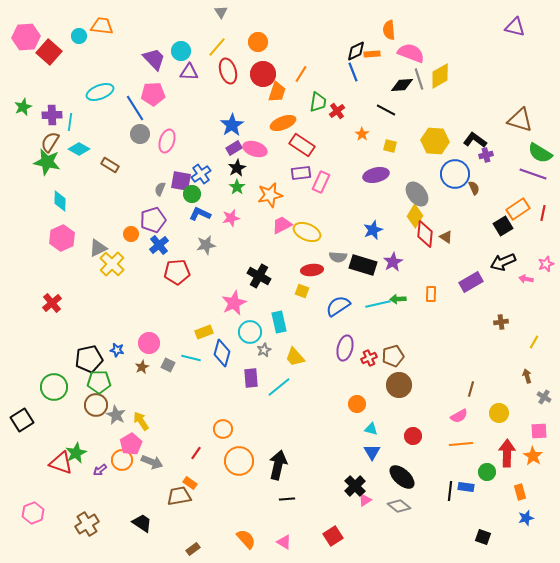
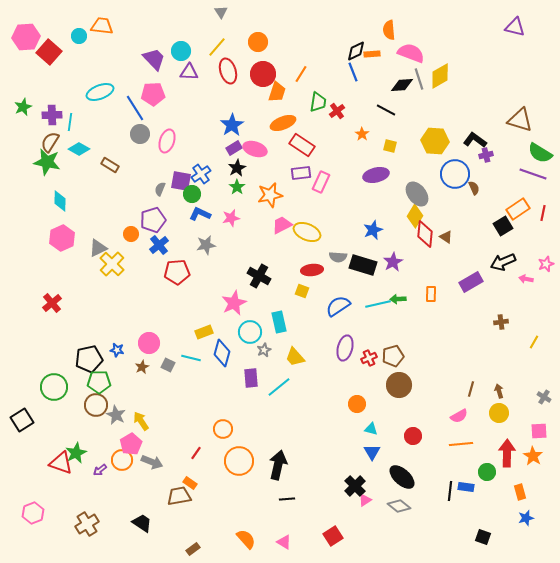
brown arrow at (527, 376): moved 28 px left, 15 px down
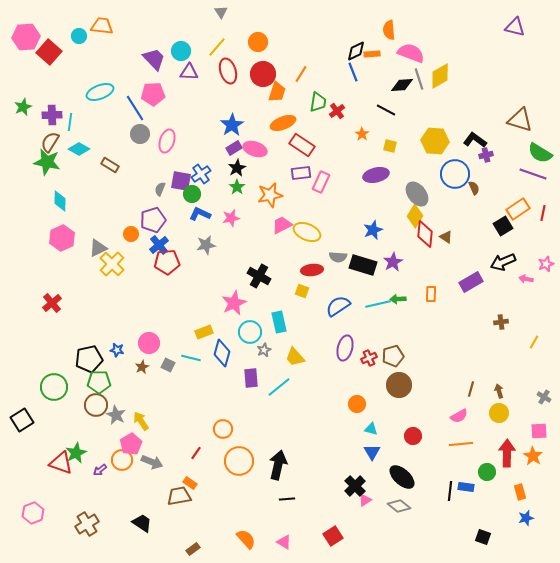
red pentagon at (177, 272): moved 10 px left, 10 px up
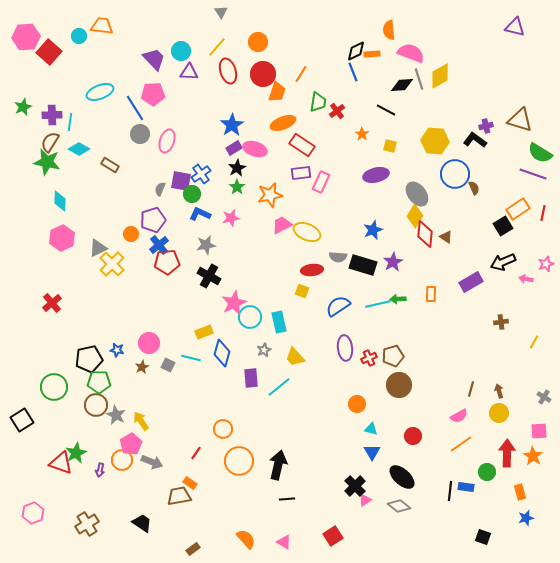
purple cross at (486, 155): moved 29 px up
black cross at (259, 276): moved 50 px left
cyan circle at (250, 332): moved 15 px up
purple ellipse at (345, 348): rotated 20 degrees counterclockwise
orange line at (461, 444): rotated 30 degrees counterclockwise
purple arrow at (100, 470): rotated 40 degrees counterclockwise
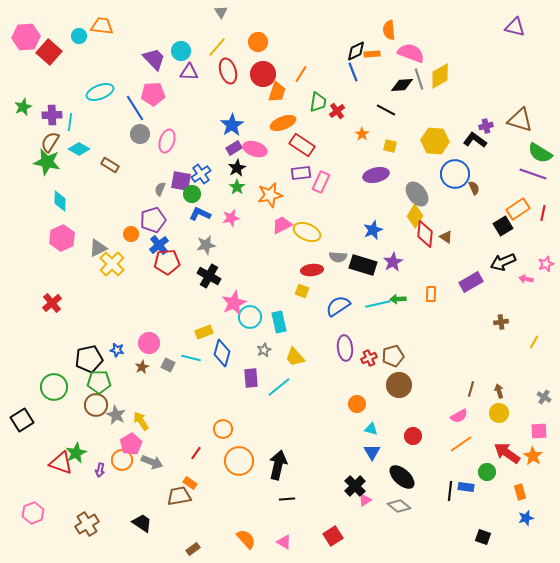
red arrow at (507, 453): rotated 56 degrees counterclockwise
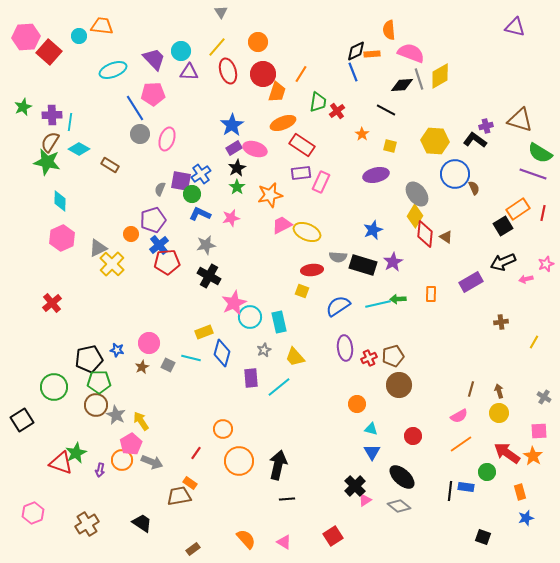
cyan ellipse at (100, 92): moved 13 px right, 22 px up
pink ellipse at (167, 141): moved 2 px up
pink arrow at (526, 279): rotated 24 degrees counterclockwise
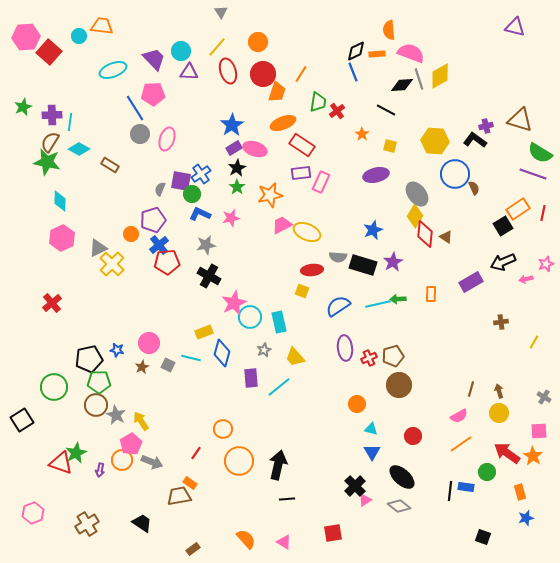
orange rectangle at (372, 54): moved 5 px right
red square at (333, 536): moved 3 px up; rotated 24 degrees clockwise
